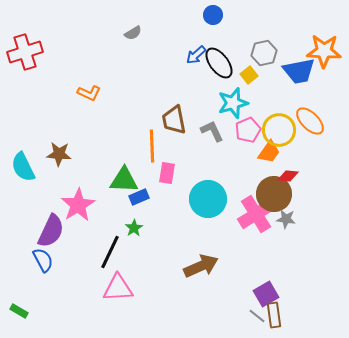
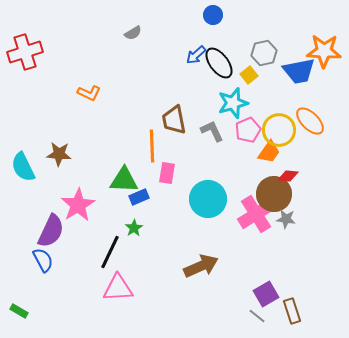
brown rectangle: moved 18 px right, 4 px up; rotated 10 degrees counterclockwise
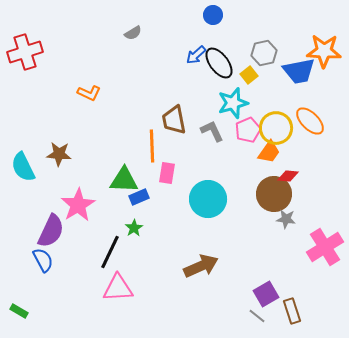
yellow circle: moved 3 px left, 2 px up
pink cross: moved 69 px right, 33 px down
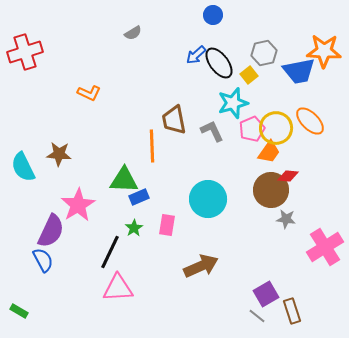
pink pentagon: moved 4 px right, 1 px up
pink rectangle: moved 52 px down
brown circle: moved 3 px left, 4 px up
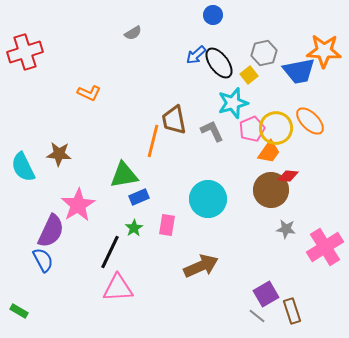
orange line: moved 1 px right, 5 px up; rotated 16 degrees clockwise
green triangle: moved 5 px up; rotated 12 degrees counterclockwise
gray star: moved 10 px down
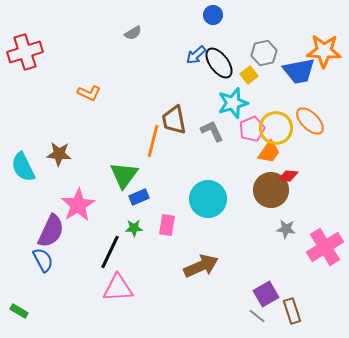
green triangle: rotated 44 degrees counterclockwise
green star: rotated 30 degrees clockwise
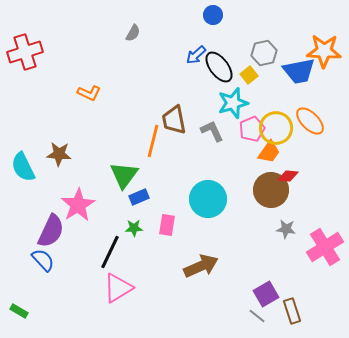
gray semicircle: rotated 30 degrees counterclockwise
black ellipse: moved 4 px down
blue semicircle: rotated 15 degrees counterclockwise
pink triangle: rotated 28 degrees counterclockwise
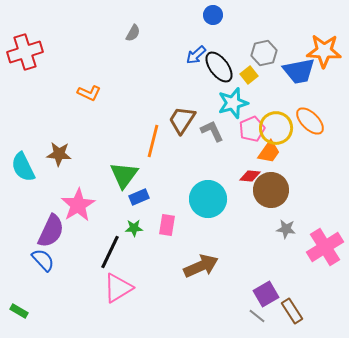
brown trapezoid: moved 8 px right; rotated 44 degrees clockwise
red diamond: moved 38 px left
brown rectangle: rotated 15 degrees counterclockwise
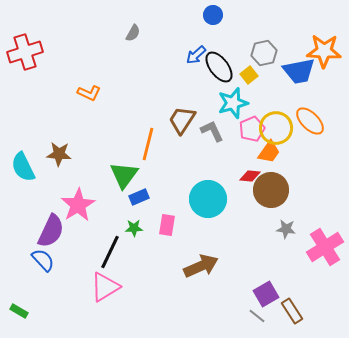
orange line: moved 5 px left, 3 px down
pink triangle: moved 13 px left, 1 px up
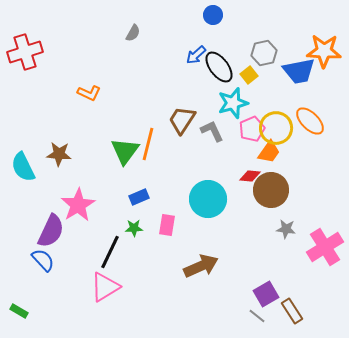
green triangle: moved 1 px right, 24 px up
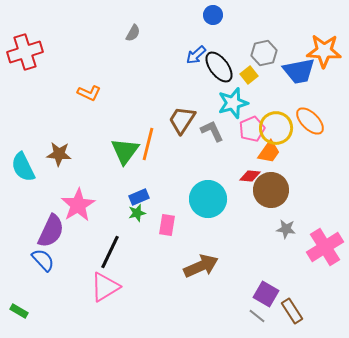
green star: moved 3 px right, 15 px up; rotated 12 degrees counterclockwise
purple square: rotated 30 degrees counterclockwise
